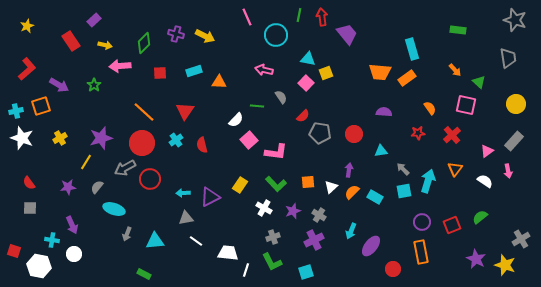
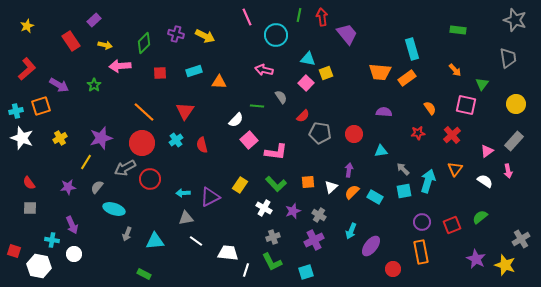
green triangle at (479, 82): moved 3 px right, 2 px down; rotated 24 degrees clockwise
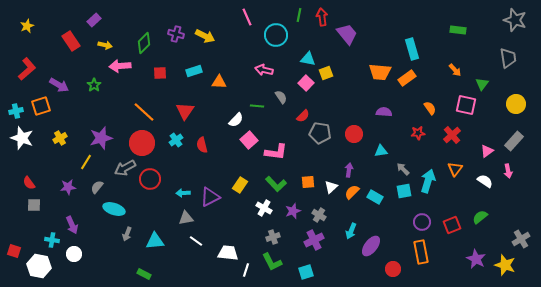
gray square at (30, 208): moved 4 px right, 3 px up
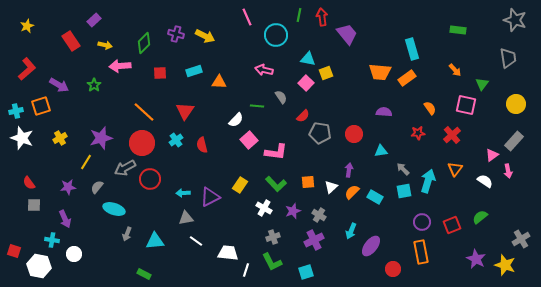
pink triangle at (487, 151): moved 5 px right, 4 px down
purple arrow at (72, 225): moved 7 px left, 6 px up
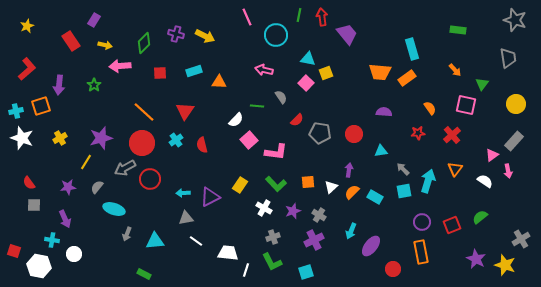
purple rectangle at (94, 20): rotated 16 degrees counterclockwise
purple arrow at (59, 85): rotated 66 degrees clockwise
red semicircle at (303, 116): moved 6 px left, 4 px down
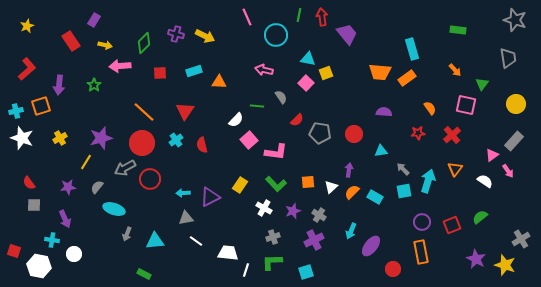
pink arrow at (508, 171): rotated 24 degrees counterclockwise
green L-shape at (272, 262): rotated 115 degrees clockwise
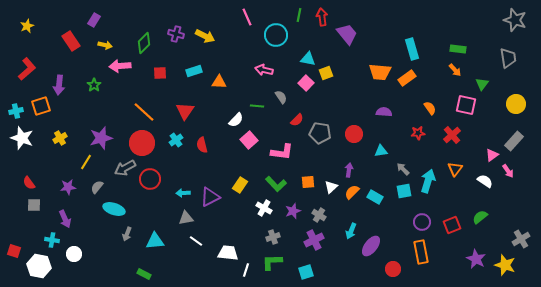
green rectangle at (458, 30): moved 19 px down
pink L-shape at (276, 152): moved 6 px right
